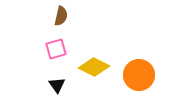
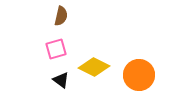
black triangle: moved 4 px right, 5 px up; rotated 18 degrees counterclockwise
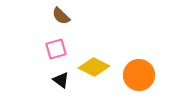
brown semicircle: rotated 120 degrees clockwise
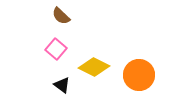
pink square: rotated 35 degrees counterclockwise
black triangle: moved 1 px right, 5 px down
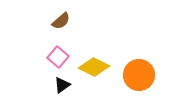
brown semicircle: moved 5 px down; rotated 84 degrees counterclockwise
pink square: moved 2 px right, 8 px down
black triangle: rotated 48 degrees clockwise
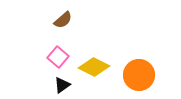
brown semicircle: moved 2 px right, 1 px up
